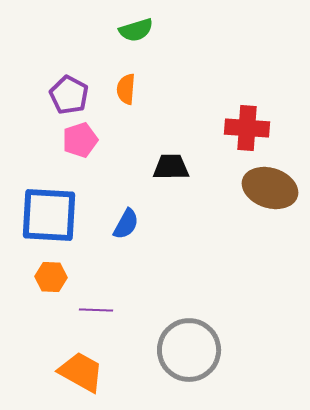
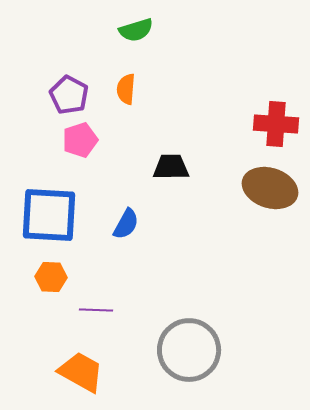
red cross: moved 29 px right, 4 px up
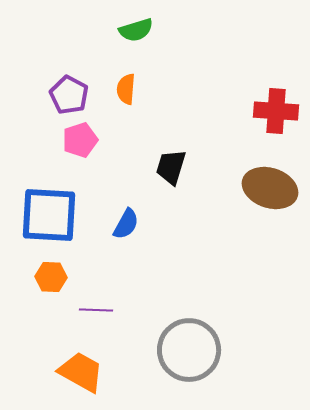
red cross: moved 13 px up
black trapezoid: rotated 72 degrees counterclockwise
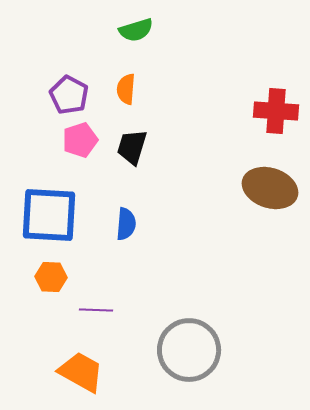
black trapezoid: moved 39 px left, 20 px up
blue semicircle: rotated 24 degrees counterclockwise
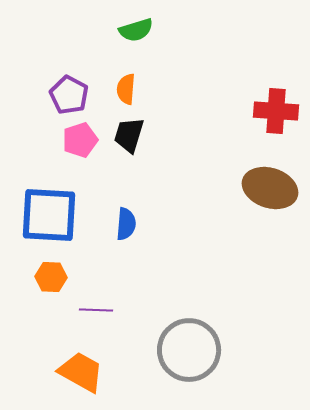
black trapezoid: moved 3 px left, 12 px up
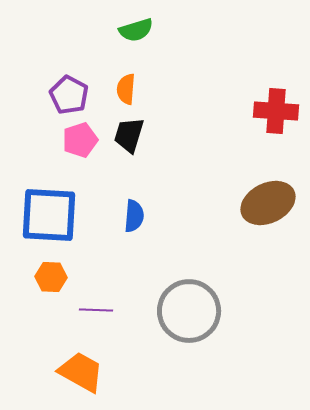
brown ellipse: moved 2 px left, 15 px down; rotated 44 degrees counterclockwise
blue semicircle: moved 8 px right, 8 px up
gray circle: moved 39 px up
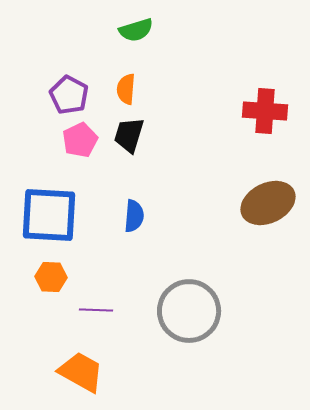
red cross: moved 11 px left
pink pentagon: rotated 8 degrees counterclockwise
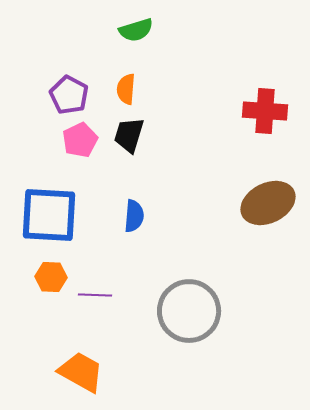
purple line: moved 1 px left, 15 px up
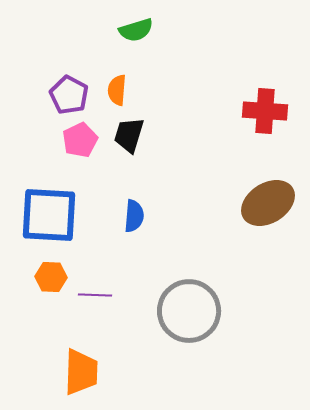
orange semicircle: moved 9 px left, 1 px down
brown ellipse: rotated 6 degrees counterclockwise
orange trapezoid: rotated 63 degrees clockwise
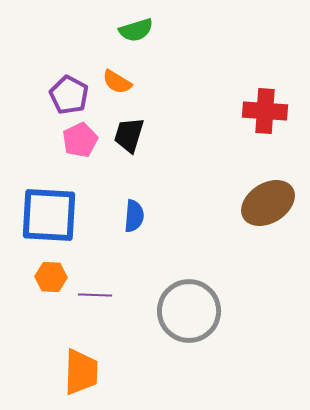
orange semicircle: moved 8 px up; rotated 64 degrees counterclockwise
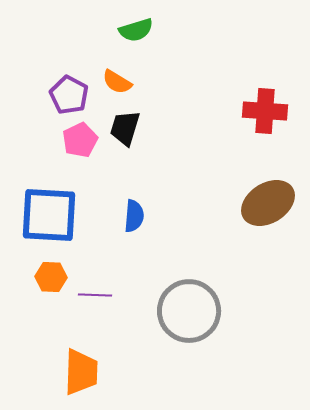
black trapezoid: moved 4 px left, 7 px up
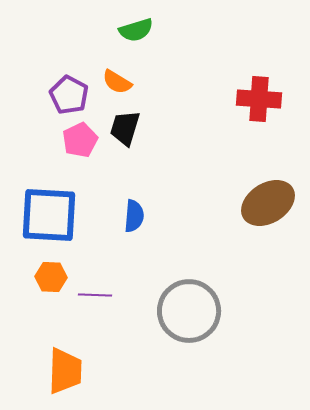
red cross: moved 6 px left, 12 px up
orange trapezoid: moved 16 px left, 1 px up
